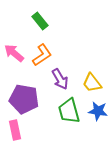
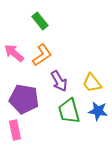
purple arrow: moved 1 px left, 2 px down
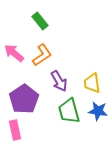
yellow trapezoid: rotated 30 degrees clockwise
purple pentagon: rotated 28 degrees clockwise
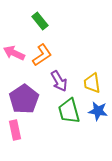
pink arrow: rotated 15 degrees counterclockwise
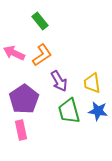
pink rectangle: moved 6 px right
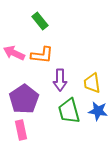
orange L-shape: rotated 40 degrees clockwise
purple arrow: moved 1 px right, 1 px up; rotated 30 degrees clockwise
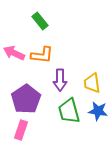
purple pentagon: moved 2 px right
pink rectangle: rotated 30 degrees clockwise
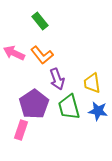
orange L-shape: rotated 45 degrees clockwise
purple arrow: moved 3 px left, 1 px up; rotated 20 degrees counterclockwise
purple pentagon: moved 8 px right, 5 px down
green trapezoid: moved 4 px up
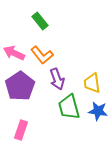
purple pentagon: moved 14 px left, 18 px up
